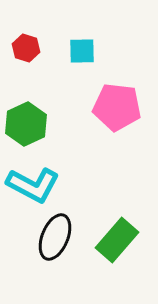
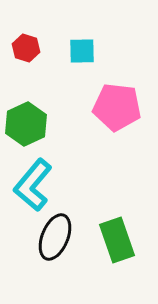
cyan L-shape: rotated 102 degrees clockwise
green rectangle: rotated 60 degrees counterclockwise
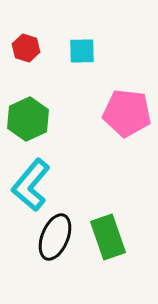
pink pentagon: moved 10 px right, 6 px down
green hexagon: moved 2 px right, 5 px up
cyan L-shape: moved 2 px left
green rectangle: moved 9 px left, 3 px up
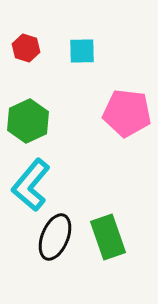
green hexagon: moved 2 px down
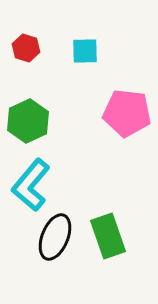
cyan square: moved 3 px right
green rectangle: moved 1 px up
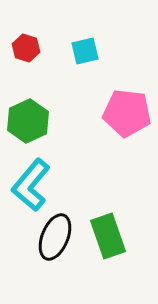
cyan square: rotated 12 degrees counterclockwise
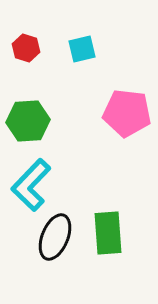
cyan square: moved 3 px left, 2 px up
green hexagon: rotated 21 degrees clockwise
cyan L-shape: rotated 4 degrees clockwise
green rectangle: moved 3 px up; rotated 15 degrees clockwise
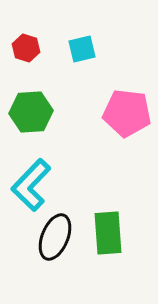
green hexagon: moved 3 px right, 9 px up
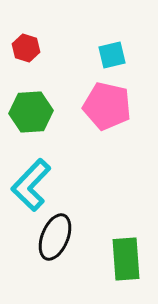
cyan square: moved 30 px right, 6 px down
pink pentagon: moved 20 px left, 7 px up; rotated 6 degrees clockwise
green rectangle: moved 18 px right, 26 px down
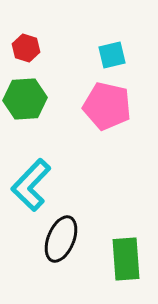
green hexagon: moved 6 px left, 13 px up
black ellipse: moved 6 px right, 2 px down
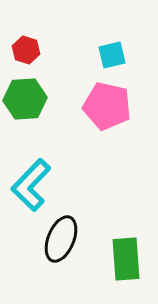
red hexagon: moved 2 px down
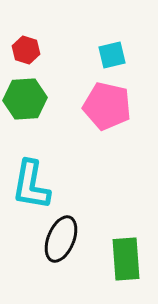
cyan L-shape: rotated 34 degrees counterclockwise
